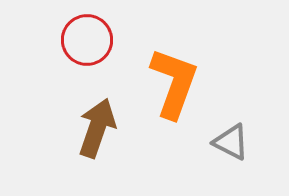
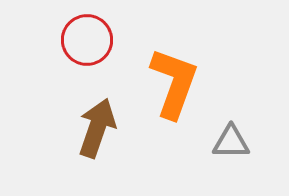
gray triangle: rotated 27 degrees counterclockwise
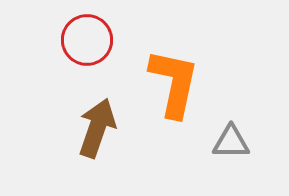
orange L-shape: rotated 8 degrees counterclockwise
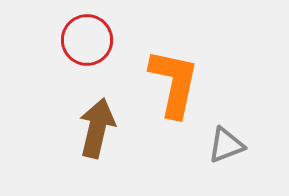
brown arrow: rotated 6 degrees counterclockwise
gray triangle: moved 5 px left, 3 px down; rotated 21 degrees counterclockwise
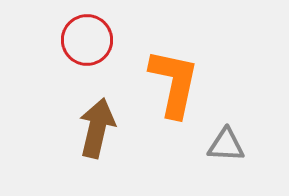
gray triangle: rotated 24 degrees clockwise
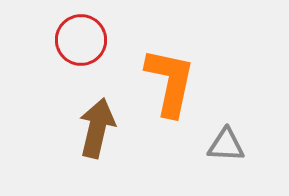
red circle: moved 6 px left
orange L-shape: moved 4 px left, 1 px up
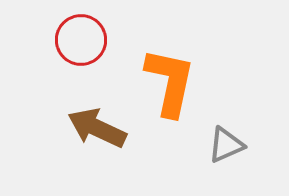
brown arrow: rotated 78 degrees counterclockwise
gray triangle: rotated 27 degrees counterclockwise
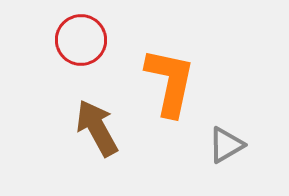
brown arrow: rotated 36 degrees clockwise
gray triangle: rotated 6 degrees counterclockwise
